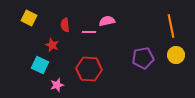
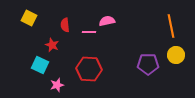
purple pentagon: moved 5 px right, 6 px down; rotated 10 degrees clockwise
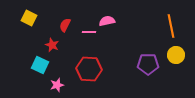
red semicircle: rotated 32 degrees clockwise
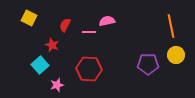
cyan square: rotated 24 degrees clockwise
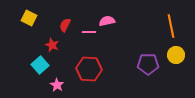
pink star: rotated 24 degrees counterclockwise
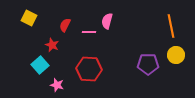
pink semicircle: rotated 63 degrees counterclockwise
pink star: rotated 16 degrees counterclockwise
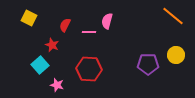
orange line: moved 2 px right, 10 px up; rotated 40 degrees counterclockwise
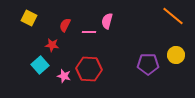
red star: rotated 16 degrees counterclockwise
pink star: moved 7 px right, 9 px up
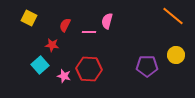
purple pentagon: moved 1 px left, 2 px down
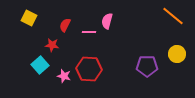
yellow circle: moved 1 px right, 1 px up
